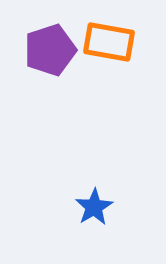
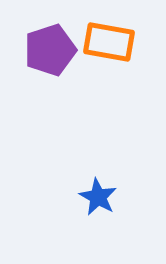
blue star: moved 4 px right, 10 px up; rotated 12 degrees counterclockwise
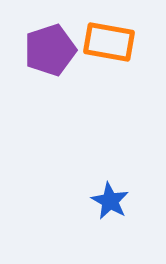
blue star: moved 12 px right, 4 px down
